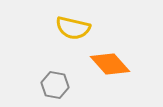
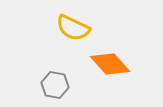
yellow semicircle: rotated 12 degrees clockwise
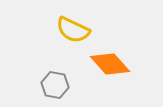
yellow semicircle: moved 2 px down
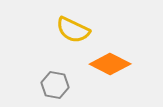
orange diamond: rotated 21 degrees counterclockwise
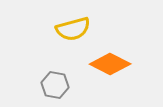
yellow semicircle: moved 1 px up; rotated 40 degrees counterclockwise
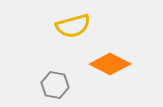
yellow semicircle: moved 3 px up
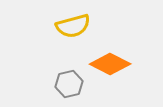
gray hexagon: moved 14 px right, 1 px up; rotated 24 degrees counterclockwise
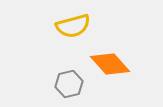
orange diamond: rotated 21 degrees clockwise
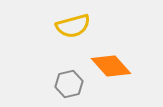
orange diamond: moved 1 px right, 2 px down
